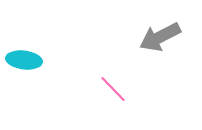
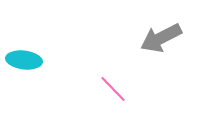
gray arrow: moved 1 px right, 1 px down
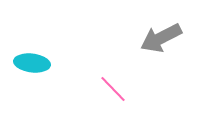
cyan ellipse: moved 8 px right, 3 px down
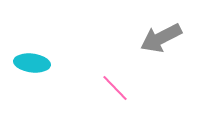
pink line: moved 2 px right, 1 px up
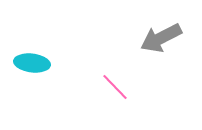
pink line: moved 1 px up
